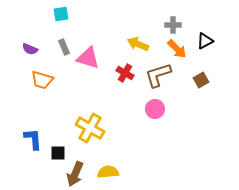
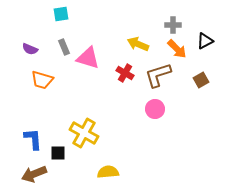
yellow cross: moved 6 px left, 5 px down
brown arrow: moved 41 px left; rotated 45 degrees clockwise
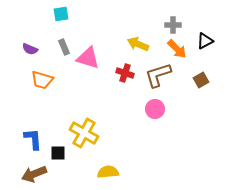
red cross: rotated 12 degrees counterclockwise
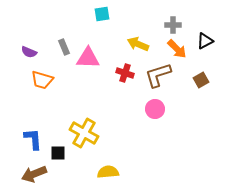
cyan square: moved 41 px right
purple semicircle: moved 1 px left, 3 px down
pink triangle: rotated 15 degrees counterclockwise
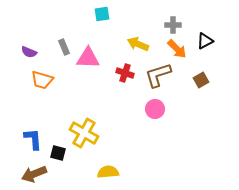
black square: rotated 14 degrees clockwise
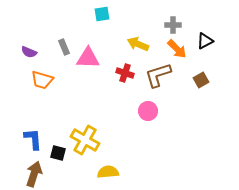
pink circle: moved 7 px left, 2 px down
yellow cross: moved 1 px right, 7 px down
brown arrow: rotated 130 degrees clockwise
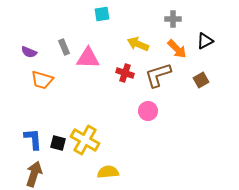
gray cross: moved 6 px up
black square: moved 10 px up
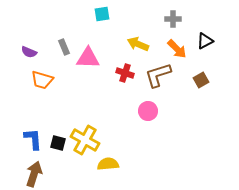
yellow semicircle: moved 8 px up
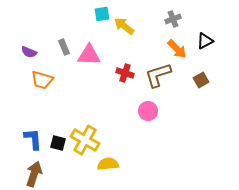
gray cross: rotated 21 degrees counterclockwise
yellow arrow: moved 14 px left, 18 px up; rotated 15 degrees clockwise
pink triangle: moved 1 px right, 3 px up
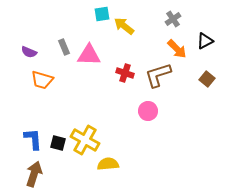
gray cross: rotated 14 degrees counterclockwise
brown square: moved 6 px right, 1 px up; rotated 21 degrees counterclockwise
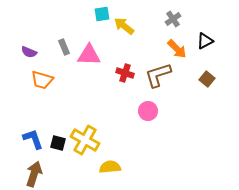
blue L-shape: rotated 15 degrees counterclockwise
yellow semicircle: moved 2 px right, 3 px down
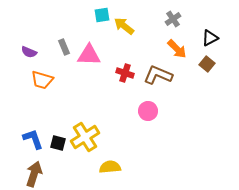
cyan square: moved 1 px down
black triangle: moved 5 px right, 3 px up
brown L-shape: rotated 40 degrees clockwise
brown square: moved 15 px up
yellow cross: moved 3 px up; rotated 28 degrees clockwise
